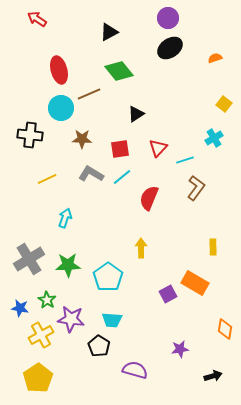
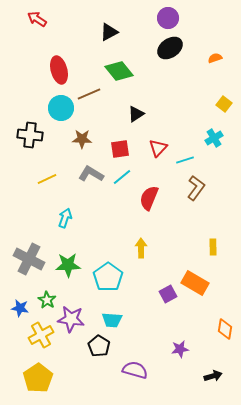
gray cross at (29, 259): rotated 32 degrees counterclockwise
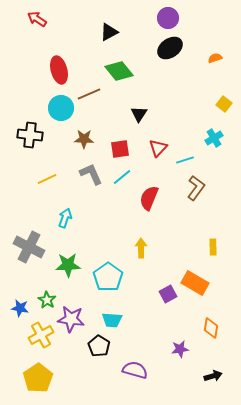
black triangle at (136, 114): moved 3 px right; rotated 24 degrees counterclockwise
brown star at (82, 139): moved 2 px right
gray L-shape at (91, 174): rotated 35 degrees clockwise
gray cross at (29, 259): moved 12 px up
orange diamond at (225, 329): moved 14 px left, 1 px up
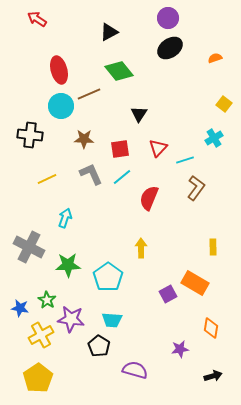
cyan circle at (61, 108): moved 2 px up
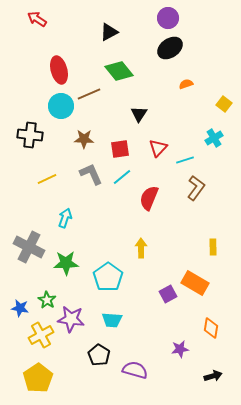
orange semicircle at (215, 58): moved 29 px left, 26 px down
green star at (68, 265): moved 2 px left, 2 px up
black pentagon at (99, 346): moved 9 px down
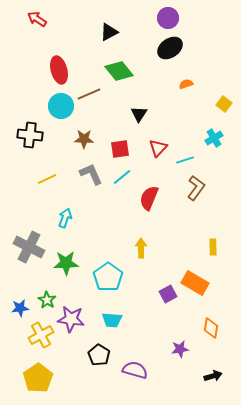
blue star at (20, 308): rotated 18 degrees counterclockwise
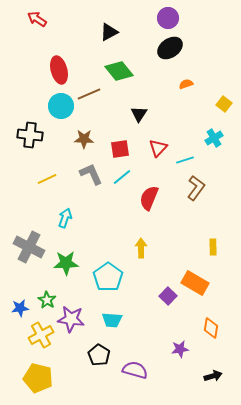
purple square at (168, 294): moved 2 px down; rotated 18 degrees counterclockwise
yellow pentagon at (38, 378): rotated 24 degrees counterclockwise
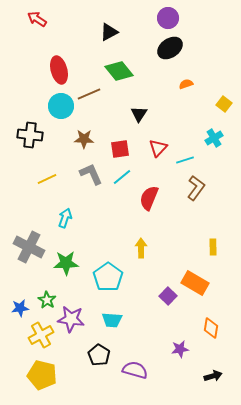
yellow pentagon at (38, 378): moved 4 px right, 3 px up
